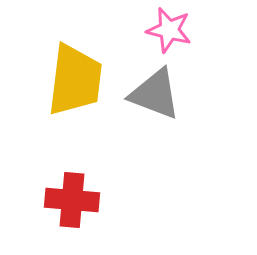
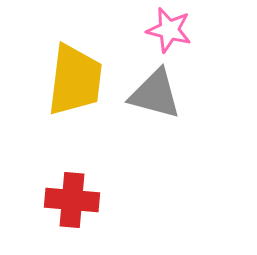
gray triangle: rotated 6 degrees counterclockwise
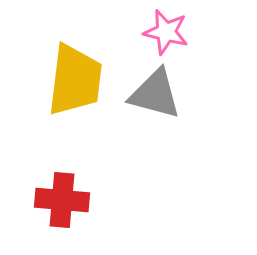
pink star: moved 3 px left, 2 px down
red cross: moved 10 px left
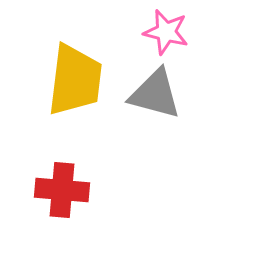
red cross: moved 10 px up
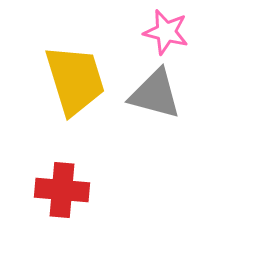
yellow trapezoid: rotated 24 degrees counterclockwise
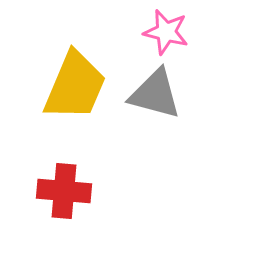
yellow trapezoid: moved 6 px down; rotated 40 degrees clockwise
red cross: moved 2 px right, 1 px down
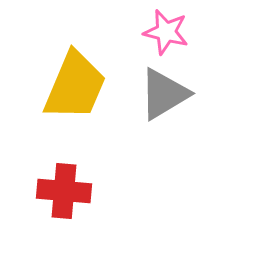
gray triangle: moved 9 px right; rotated 46 degrees counterclockwise
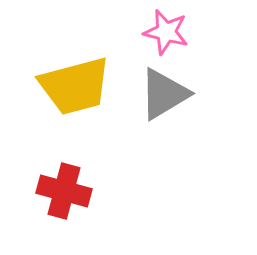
yellow trapezoid: rotated 52 degrees clockwise
red cross: rotated 10 degrees clockwise
